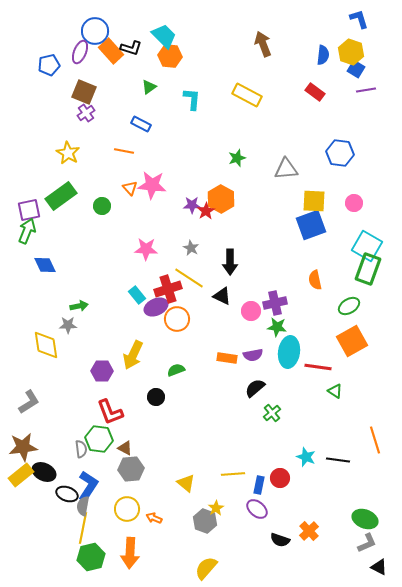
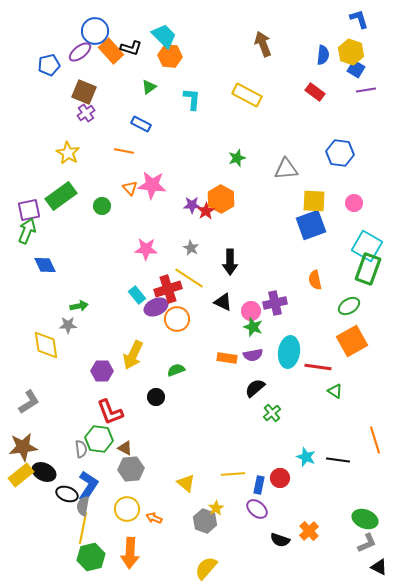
purple ellipse at (80, 52): rotated 30 degrees clockwise
black triangle at (222, 296): moved 1 px right, 6 px down
green star at (277, 327): moved 24 px left; rotated 12 degrees clockwise
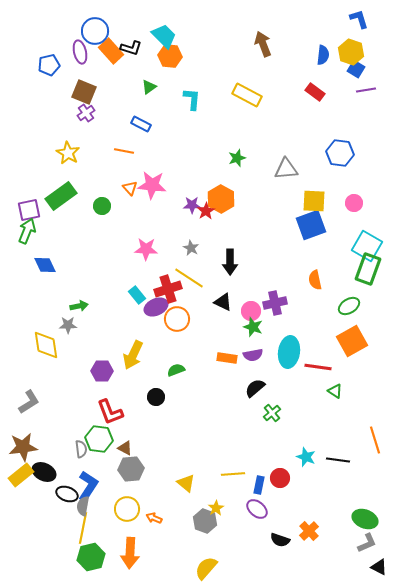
purple ellipse at (80, 52): rotated 65 degrees counterclockwise
